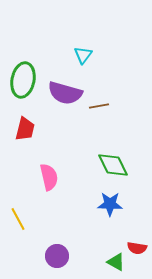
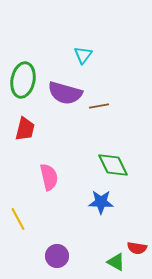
blue star: moved 9 px left, 2 px up
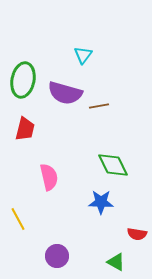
red semicircle: moved 14 px up
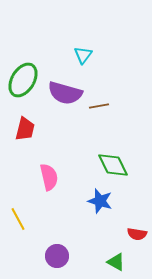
green ellipse: rotated 20 degrees clockwise
blue star: moved 1 px left, 1 px up; rotated 15 degrees clockwise
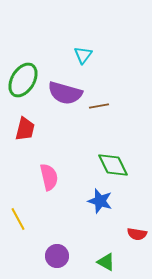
green triangle: moved 10 px left
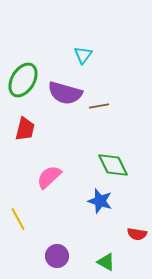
pink semicircle: rotated 120 degrees counterclockwise
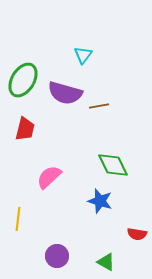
yellow line: rotated 35 degrees clockwise
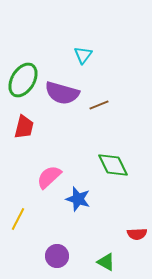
purple semicircle: moved 3 px left
brown line: moved 1 px up; rotated 12 degrees counterclockwise
red trapezoid: moved 1 px left, 2 px up
blue star: moved 22 px left, 2 px up
yellow line: rotated 20 degrees clockwise
red semicircle: rotated 12 degrees counterclockwise
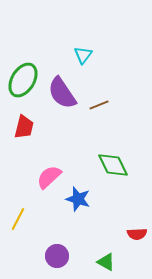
purple semicircle: rotated 40 degrees clockwise
